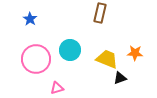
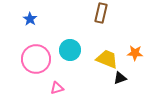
brown rectangle: moved 1 px right
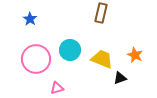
orange star: moved 2 px down; rotated 21 degrees clockwise
yellow trapezoid: moved 5 px left
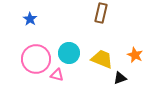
cyan circle: moved 1 px left, 3 px down
pink triangle: moved 13 px up; rotated 32 degrees clockwise
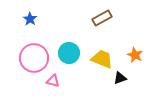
brown rectangle: moved 1 px right, 5 px down; rotated 48 degrees clockwise
pink circle: moved 2 px left, 1 px up
pink triangle: moved 4 px left, 6 px down
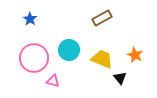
cyan circle: moved 3 px up
black triangle: rotated 48 degrees counterclockwise
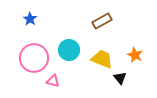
brown rectangle: moved 3 px down
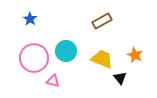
cyan circle: moved 3 px left, 1 px down
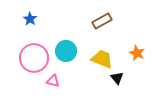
orange star: moved 2 px right, 2 px up
black triangle: moved 3 px left
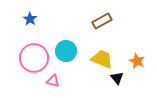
orange star: moved 8 px down
